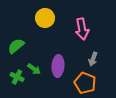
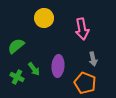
yellow circle: moved 1 px left
gray arrow: rotated 32 degrees counterclockwise
green arrow: rotated 16 degrees clockwise
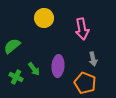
green semicircle: moved 4 px left
green cross: moved 1 px left
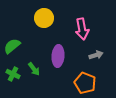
gray arrow: moved 3 px right, 4 px up; rotated 96 degrees counterclockwise
purple ellipse: moved 10 px up
green cross: moved 3 px left, 3 px up
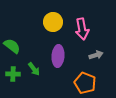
yellow circle: moved 9 px right, 4 px down
green semicircle: rotated 78 degrees clockwise
green cross: rotated 24 degrees counterclockwise
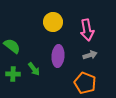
pink arrow: moved 5 px right, 1 px down
gray arrow: moved 6 px left
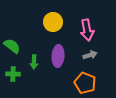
green arrow: moved 7 px up; rotated 40 degrees clockwise
